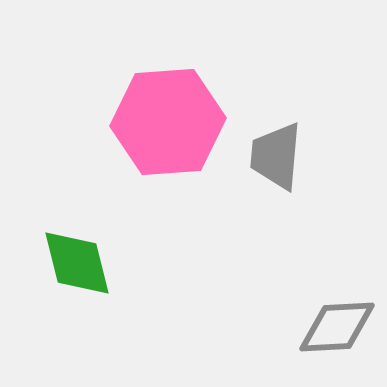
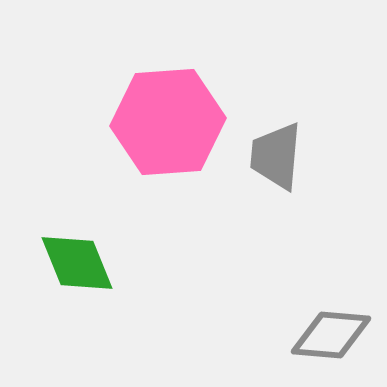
green diamond: rotated 8 degrees counterclockwise
gray diamond: moved 6 px left, 8 px down; rotated 8 degrees clockwise
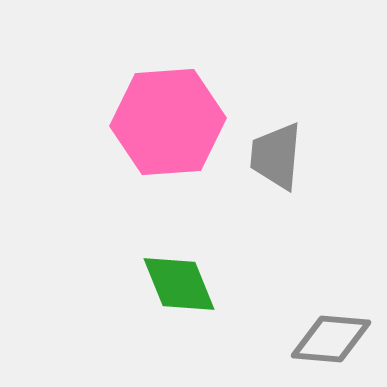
green diamond: moved 102 px right, 21 px down
gray diamond: moved 4 px down
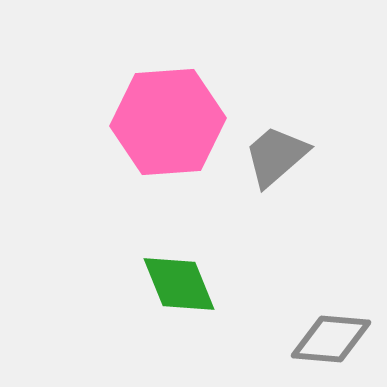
gray trapezoid: rotated 44 degrees clockwise
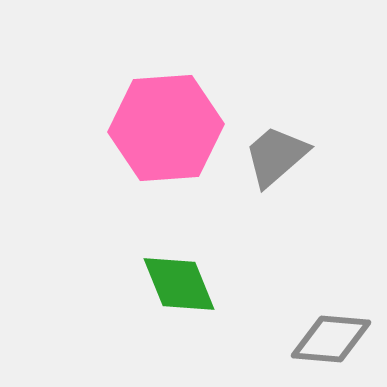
pink hexagon: moved 2 px left, 6 px down
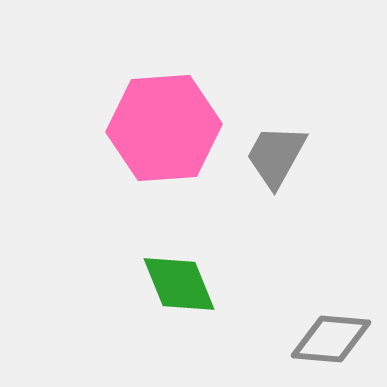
pink hexagon: moved 2 px left
gray trapezoid: rotated 20 degrees counterclockwise
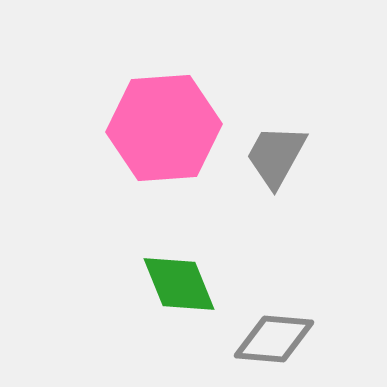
gray diamond: moved 57 px left
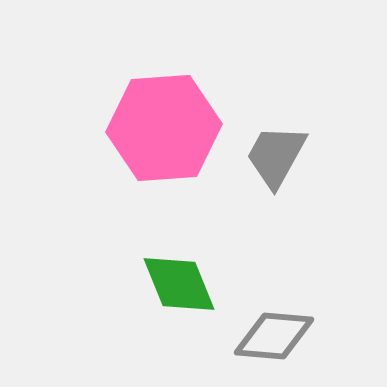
gray diamond: moved 3 px up
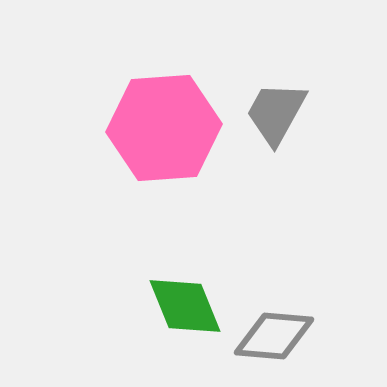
gray trapezoid: moved 43 px up
green diamond: moved 6 px right, 22 px down
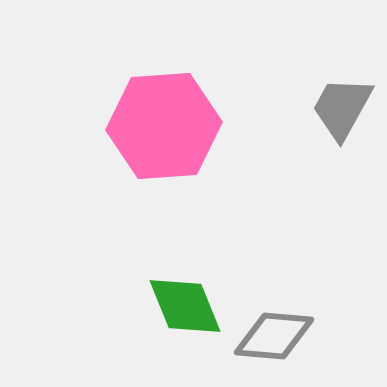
gray trapezoid: moved 66 px right, 5 px up
pink hexagon: moved 2 px up
